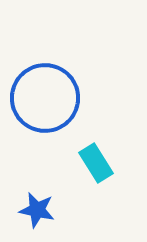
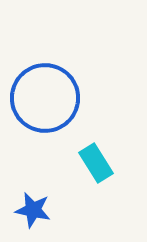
blue star: moved 4 px left
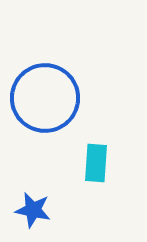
cyan rectangle: rotated 36 degrees clockwise
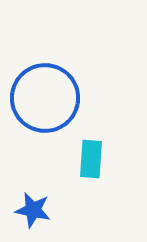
cyan rectangle: moved 5 px left, 4 px up
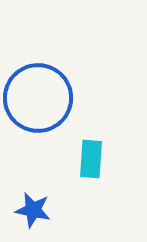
blue circle: moved 7 px left
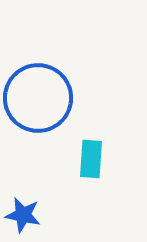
blue star: moved 10 px left, 5 px down
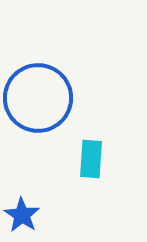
blue star: moved 1 px left; rotated 21 degrees clockwise
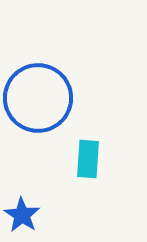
cyan rectangle: moved 3 px left
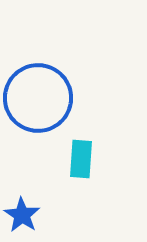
cyan rectangle: moved 7 px left
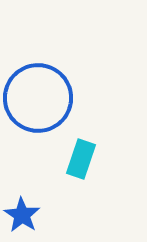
cyan rectangle: rotated 15 degrees clockwise
